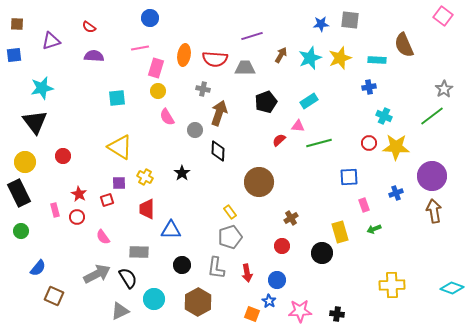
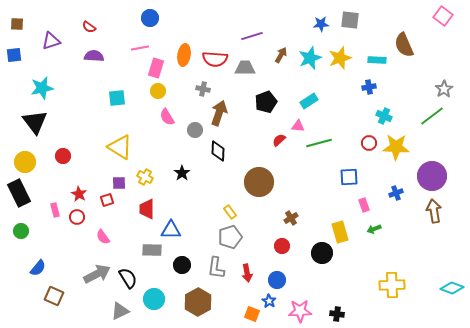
gray rectangle at (139, 252): moved 13 px right, 2 px up
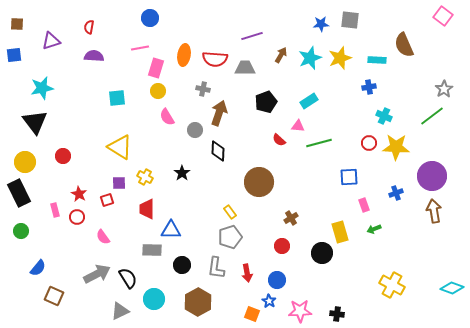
red semicircle at (89, 27): rotated 64 degrees clockwise
red semicircle at (279, 140): rotated 96 degrees counterclockwise
yellow cross at (392, 285): rotated 30 degrees clockwise
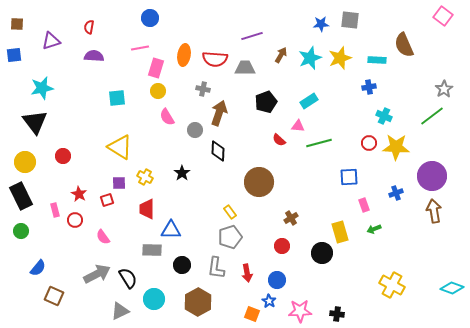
black rectangle at (19, 193): moved 2 px right, 3 px down
red circle at (77, 217): moved 2 px left, 3 px down
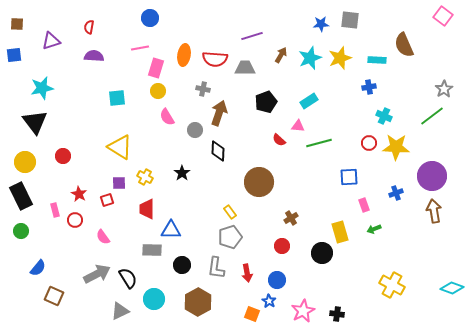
pink star at (300, 311): moved 3 px right; rotated 25 degrees counterclockwise
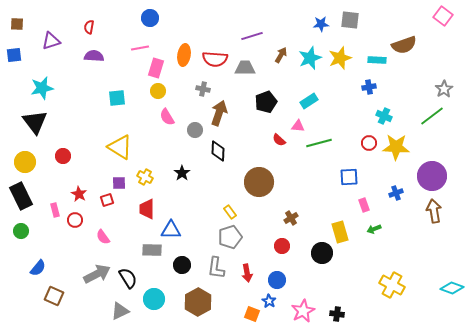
brown semicircle at (404, 45): rotated 85 degrees counterclockwise
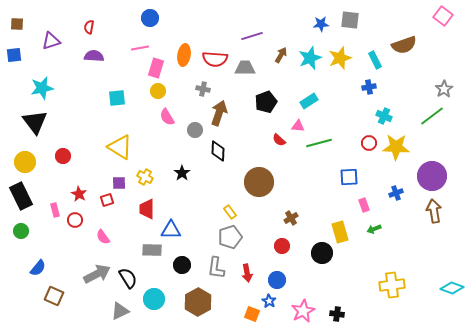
cyan rectangle at (377, 60): moved 2 px left; rotated 60 degrees clockwise
yellow cross at (392, 285): rotated 35 degrees counterclockwise
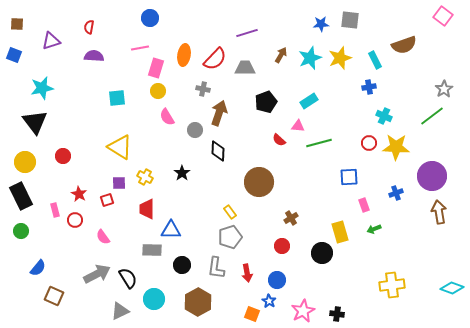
purple line at (252, 36): moved 5 px left, 3 px up
blue square at (14, 55): rotated 28 degrees clockwise
red semicircle at (215, 59): rotated 50 degrees counterclockwise
brown arrow at (434, 211): moved 5 px right, 1 px down
